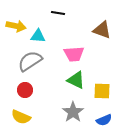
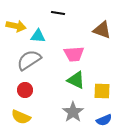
gray semicircle: moved 1 px left, 1 px up
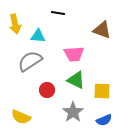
yellow arrow: moved 1 px left, 2 px up; rotated 66 degrees clockwise
gray semicircle: moved 1 px right, 1 px down
red circle: moved 22 px right
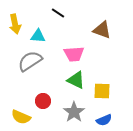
black line: rotated 24 degrees clockwise
red circle: moved 4 px left, 11 px down
gray star: moved 1 px right
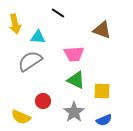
cyan triangle: moved 1 px down
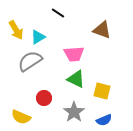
yellow arrow: moved 1 px right, 6 px down; rotated 18 degrees counterclockwise
cyan triangle: rotated 35 degrees counterclockwise
green triangle: moved 1 px up
yellow square: rotated 12 degrees clockwise
red circle: moved 1 px right, 3 px up
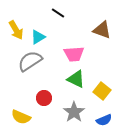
yellow square: rotated 24 degrees clockwise
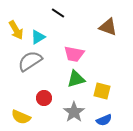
brown triangle: moved 6 px right, 3 px up
pink trapezoid: rotated 15 degrees clockwise
green triangle: rotated 42 degrees counterclockwise
yellow square: rotated 24 degrees counterclockwise
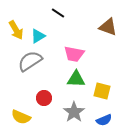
cyan triangle: moved 1 px up
green triangle: rotated 18 degrees clockwise
